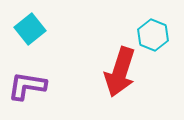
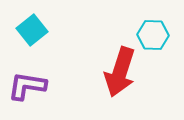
cyan square: moved 2 px right, 1 px down
cyan hexagon: rotated 20 degrees counterclockwise
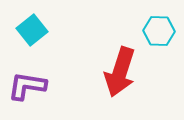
cyan hexagon: moved 6 px right, 4 px up
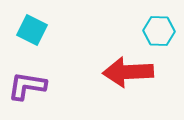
cyan square: rotated 24 degrees counterclockwise
red arrow: moved 8 px right; rotated 69 degrees clockwise
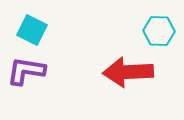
purple L-shape: moved 1 px left, 15 px up
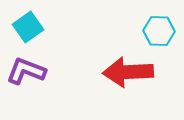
cyan square: moved 4 px left, 3 px up; rotated 28 degrees clockwise
purple L-shape: rotated 12 degrees clockwise
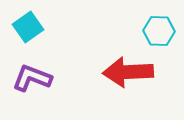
purple L-shape: moved 6 px right, 7 px down
